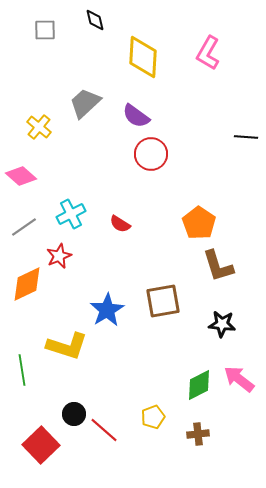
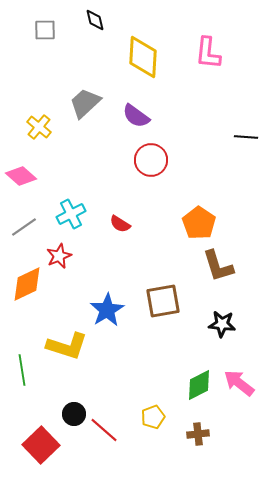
pink L-shape: rotated 24 degrees counterclockwise
red circle: moved 6 px down
pink arrow: moved 4 px down
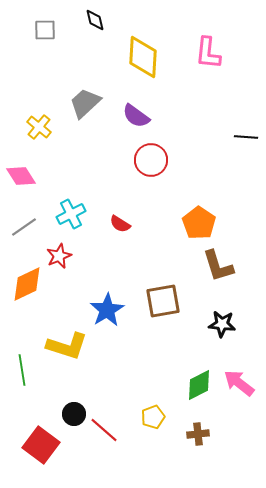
pink diamond: rotated 16 degrees clockwise
red square: rotated 9 degrees counterclockwise
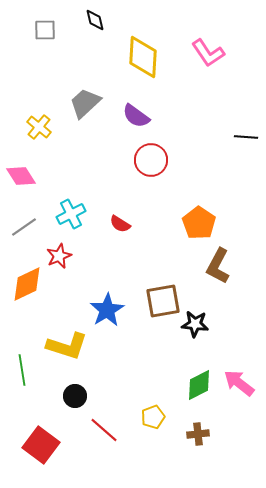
pink L-shape: rotated 40 degrees counterclockwise
brown L-shape: rotated 45 degrees clockwise
black star: moved 27 px left
black circle: moved 1 px right, 18 px up
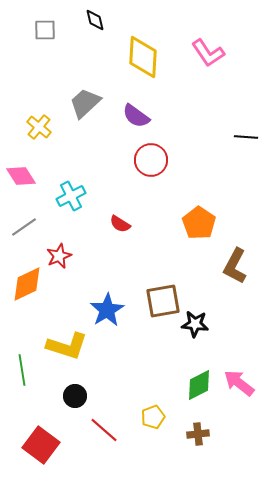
cyan cross: moved 18 px up
brown L-shape: moved 17 px right
